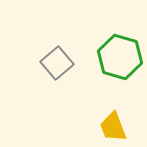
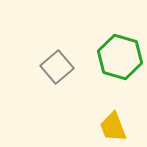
gray square: moved 4 px down
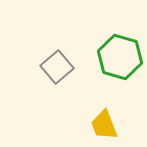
yellow trapezoid: moved 9 px left, 2 px up
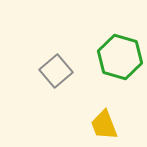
gray square: moved 1 px left, 4 px down
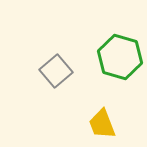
yellow trapezoid: moved 2 px left, 1 px up
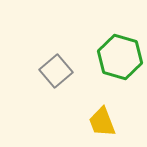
yellow trapezoid: moved 2 px up
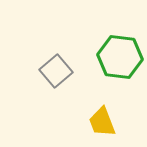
green hexagon: rotated 9 degrees counterclockwise
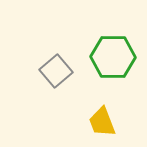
green hexagon: moved 7 px left; rotated 6 degrees counterclockwise
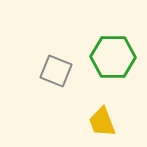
gray square: rotated 28 degrees counterclockwise
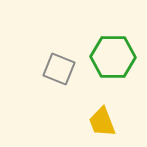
gray square: moved 3 px right, 2 px up
